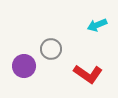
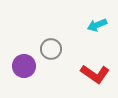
red L-shape: moved 7 px right
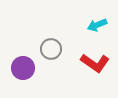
purple circle: moved 1 px left, 2 px down
red L-shape: moved 11 px up
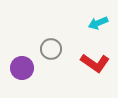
cyan arrow: moved 1 px right, 2 px up
purple circle: moved 1 px left
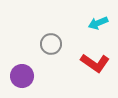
gray circle: moved 5 px up
purple circle: moved 8 px down
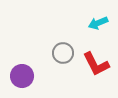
gray circle: moved 12 px right, 9 px down
red L-shape: moved 1 px right, 1 px down; rotated 28 degrees clockwise
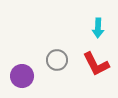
cyan arrow: moved 5 px down; rotated 66 degrees counterclockwise
gray circle: moved 6 px left, 7 px down
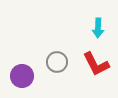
gray circle: moved 2 px down
